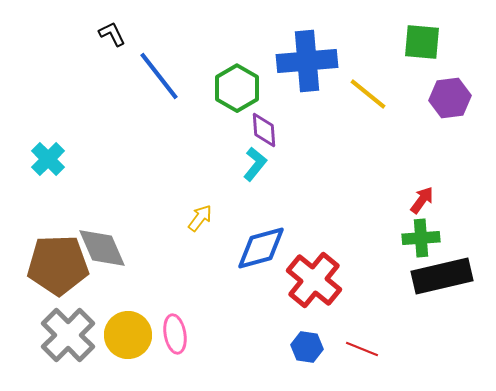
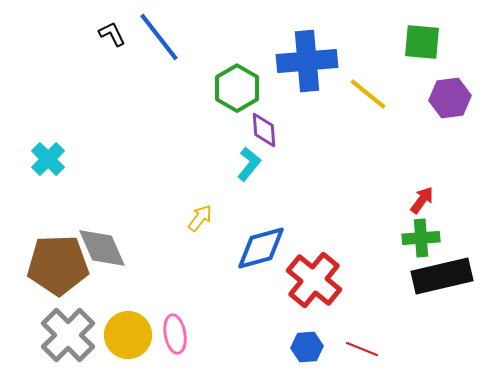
blue line: moved 39 px up
cyan L-shape: moved 6 px left
blue hexagon: rotated 12 degrees counterclockwise
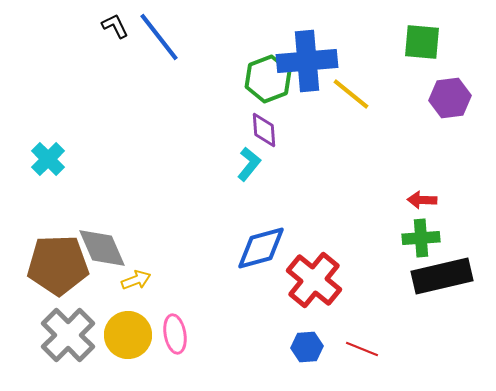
black L-shape: moved 3 px right, 8 px up
green hexagon: moved 31 px right, 9 px up; rotated 9 degrees clockwise
yellow line: moved 17 px left
red arrow: rotated 124 degrees counterclockwise
yellow arrow: moved 64 px left, 62 px down; rotated 32 degrees clockwise
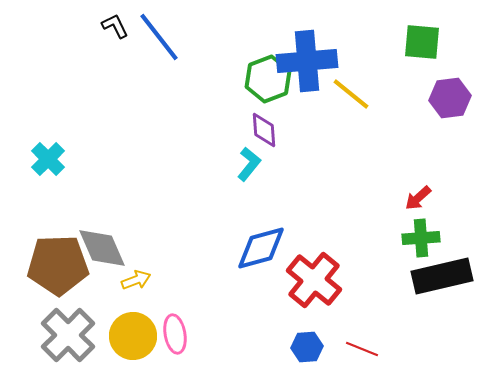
red arrow: moved 4 px left, 2 px up; rotated 44 degrees counterclockwise
yellow circle: moved 5 px right, 1 px down
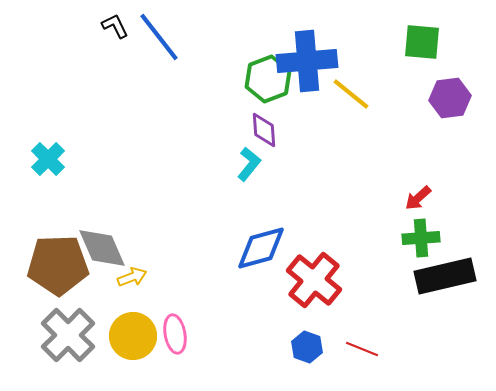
black rectangle: moved 3 px right
yellow arrow: moved 4 px left, 3 px up
blue hexagon: rotated 24 degrees clockwise
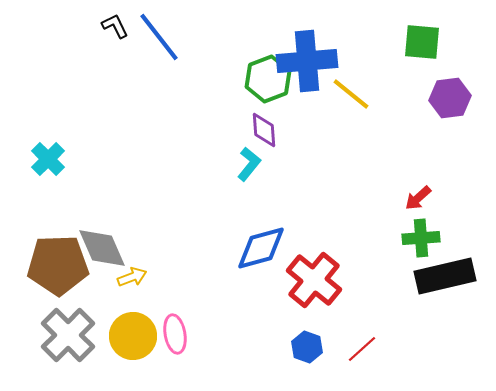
red line: rotated 64 degrees counterclockwise
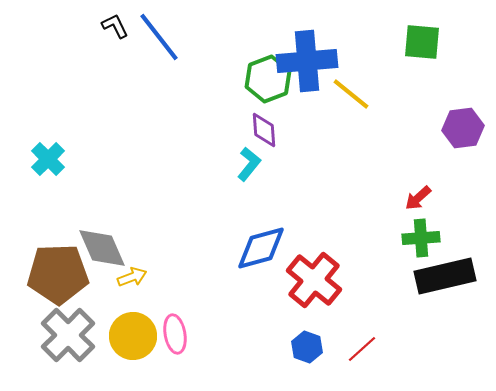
purple hexagon: moved 13 px right, 30 px down
brown pentagon: moved 9 px down
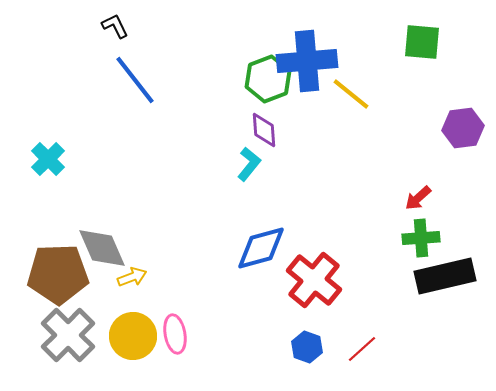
blue line: moved 24 px left, 43 px down
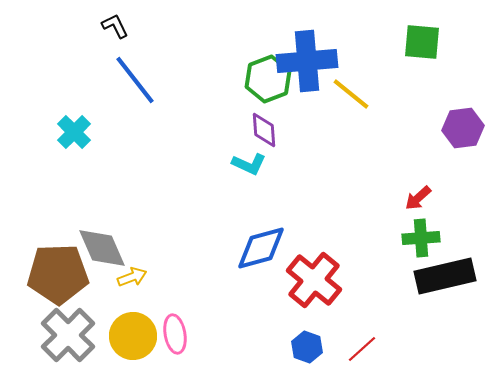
cyan cross: moved 26 px right, 27 px up
cyan L-shape: rotated 76 degrees clockwise
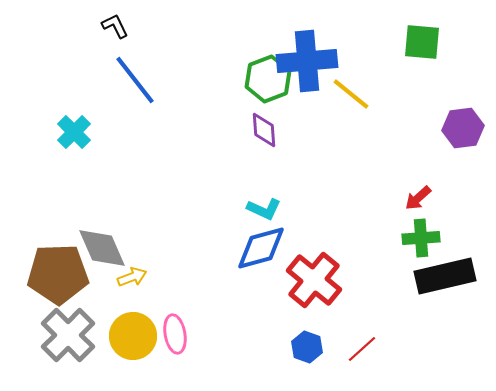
cyan L-shape: moved 15 px right, 45 px down
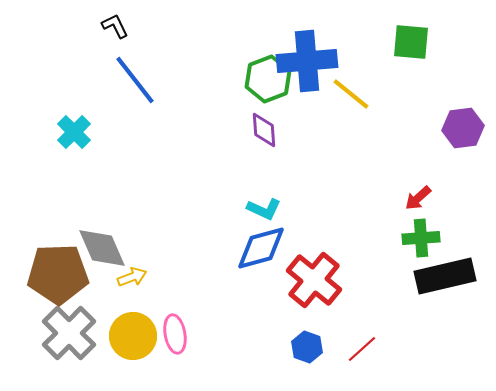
green square: moved 11 px left
gray cross: moved 1 px right, 2 px up
